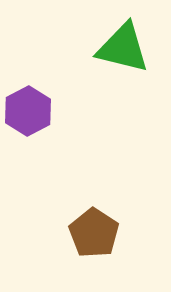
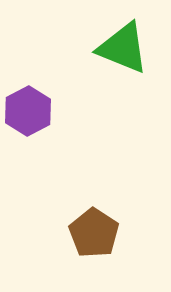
green triangle: rotated 8 degrees clockwise
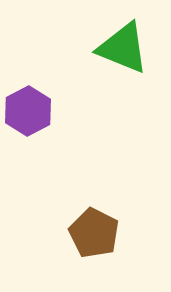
brown pentagon: rotated 6 degrees counterclockwise
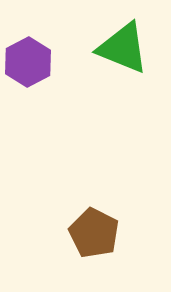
purple hexagon: moved 49 px up
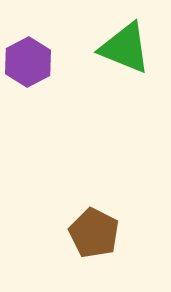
green triangle: moved 2 px right
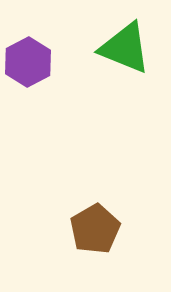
brown pentagon: moved 1 px right, 4 px up; rotated 15 degrees clockwise
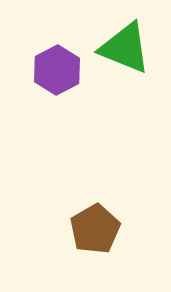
purple hexagon: moved 29 px right, 8 px down
